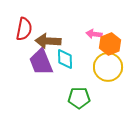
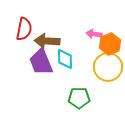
brown arrow: moved 1 px left
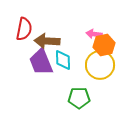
orange hexagon: moved 6 px left, 1 px down; rotated 10 degrees clockwise
cyan diamond: moved 2 px left, 1 px down
yellow circle: moved 8 px left, 2 px up
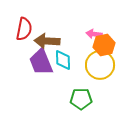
green pentagon: moved 2 px right, 1 px down
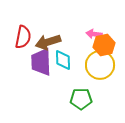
red semicircle: moved 1 px left, 8 px down
brown arrow: moved 1 px right, 1 px down; rotated 20 degrees counterclockwise
purple trapezoid: rotated 20 degrees clockwise
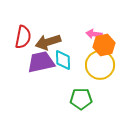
purple trapezoid: rotated 80 degrees clockwise
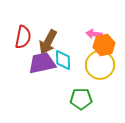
brown arrow: rotated 45 degrees counterclockwise
purple trapezoid: moved 1 px right, 1 px down
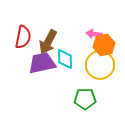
cyan diamond: moved 2 px right, 1 px up
green pentagon: moved 4 px right
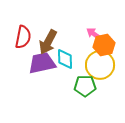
pink arrow: rotated 28 degrees clockwise
green pentagon: moved 13 px up
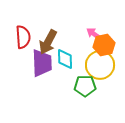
red semicircle: rotated 15 degrees counterclockwise
purple trapezoid: rotated 100 degrees clockwise
